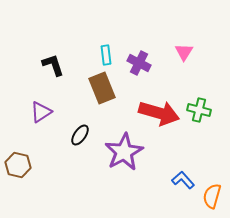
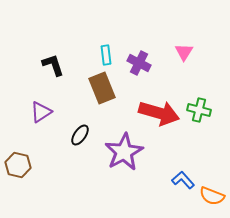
orange semicircle: rotated 85 degrees counterclockwise
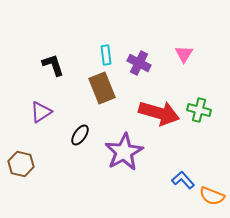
pink triangle: moved 2 px down
brown hexagon: moved 3 px right, 1 px up
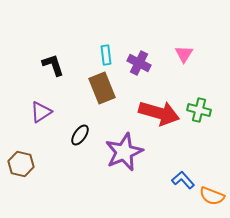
purple star: rotated 6 degrees clockwise
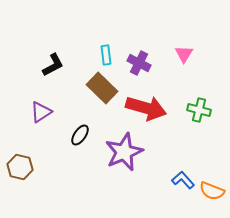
black L-shape: rotated 80 degrees clockwise
brown rectangle: rotated 24 degrees counterclockwise
red arrow: moved 13 px left, 5 px up
brown hexagon: moved 1 px left, 3 px down
orange semicircle: moved 5 px up
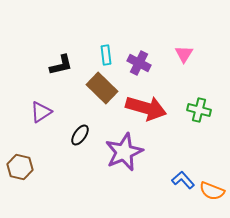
black L-shape: moved 8 px right; rotated 15 degrees clockwise
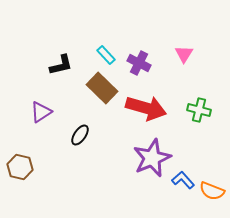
cyan rectangle: rotated 36 degrees counterclockwise
purple star: moved 28 px right, 6 px down
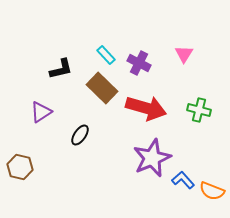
black L-shape: moved 4 px down
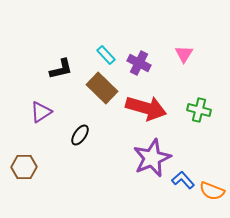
brown hexagon: moved 4 px right; rotated 15 degrees counterclockwise
